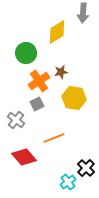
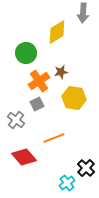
cyan cross: moved 1 px left, 1 px down
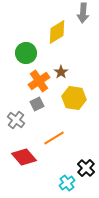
brown star: rotated 24 degrees counterclockwise
orange line: rotated 10 degrees counterclockwise
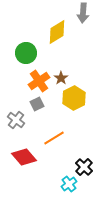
brown star: moved 6 px down
yellow hexagon: rotated 25 degrees clockwise
black cross: moved 2 px left, 1 px up
cyan cross: moved 2 px right, 1 px down
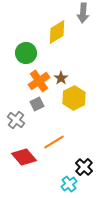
orange line: moved 4 px down
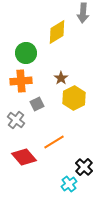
orange cross: moved 18 px left; rotated 30 degrees clockwise
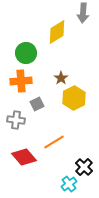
gray cross: rotated 30 degrees counterclockwise
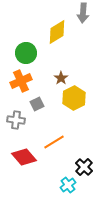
orange cross: rotated 20 degrees counterclockwise
cyan cross: moved 1 px left, 1 px down
